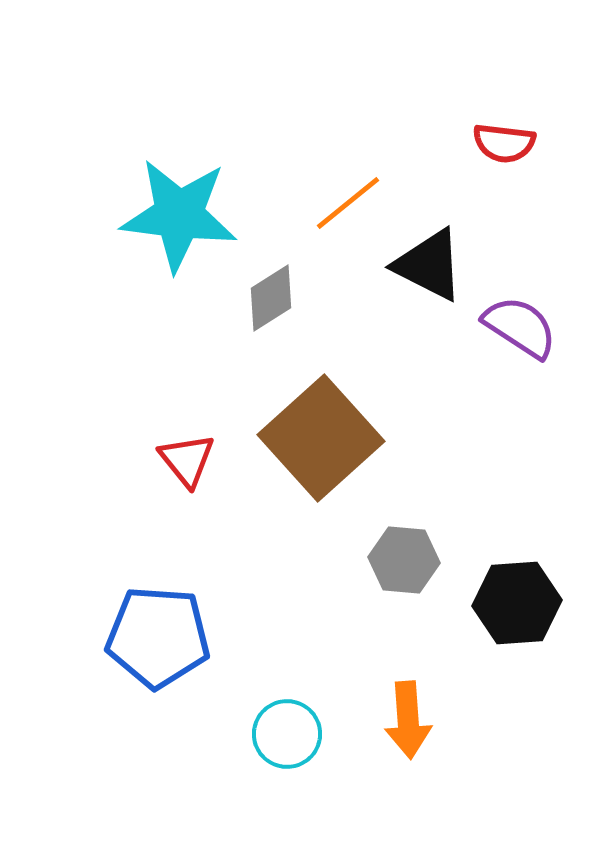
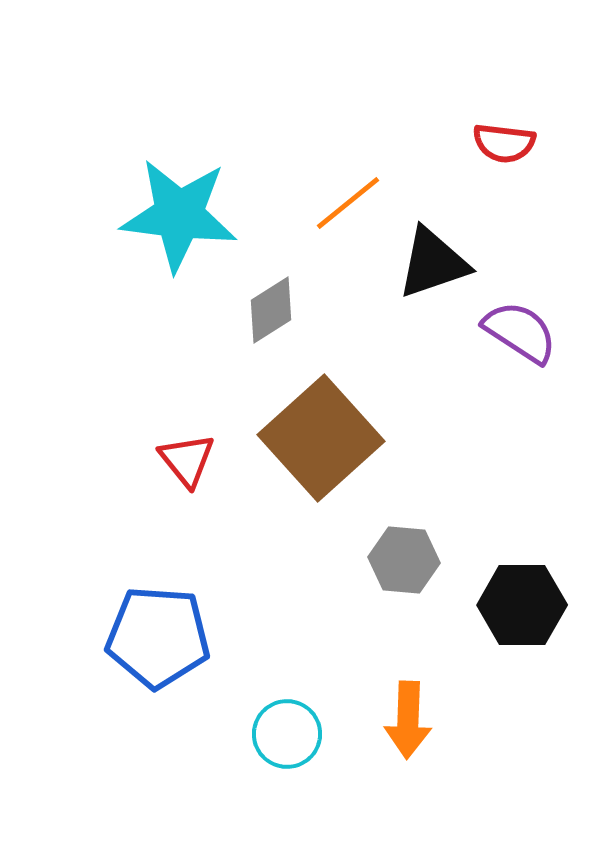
black triangle: moved 4 px right, 2 px up; rotated 46 degrees counterclockwise
gray diamond: moved 12 px down
purple semicircle: moved 5 px down
black hexagon: moved 5 px right, 2 px down; rotated 4 degrees clockwise
orange arrow: rotated 6 degrees clockwise
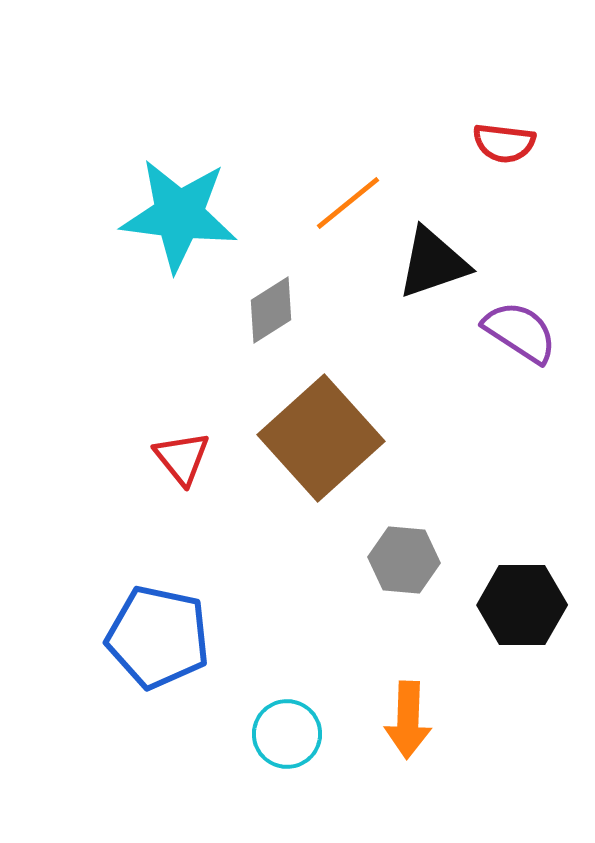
red triangle: moved 5 px left, 2 px up
blue pentagon: rotated 8 degrees clockwise
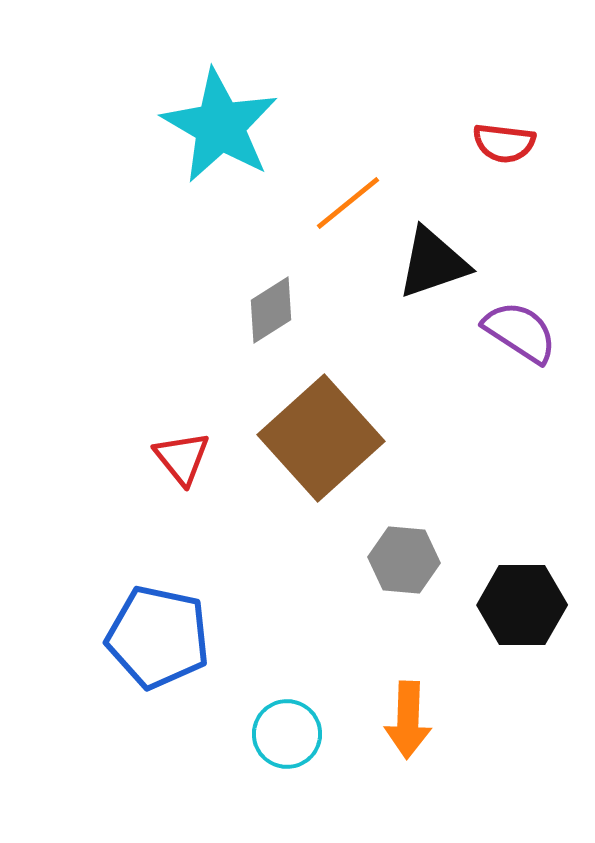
cyan star: moved 41 px right, 89 px up; rotated 23 degrees clockwise
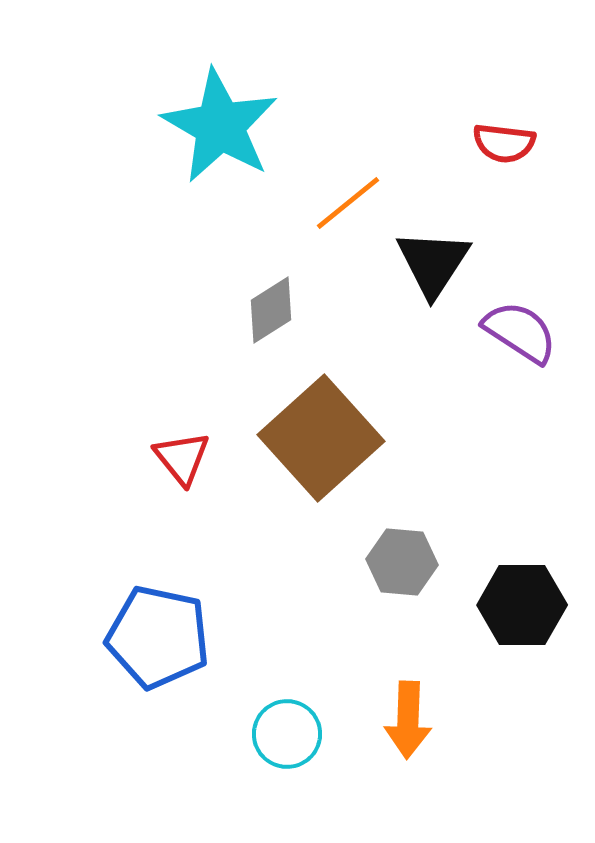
black triangle: rotated 38 degrees counterclockwise
gray hexagon: moved 2 px left, 2 px down
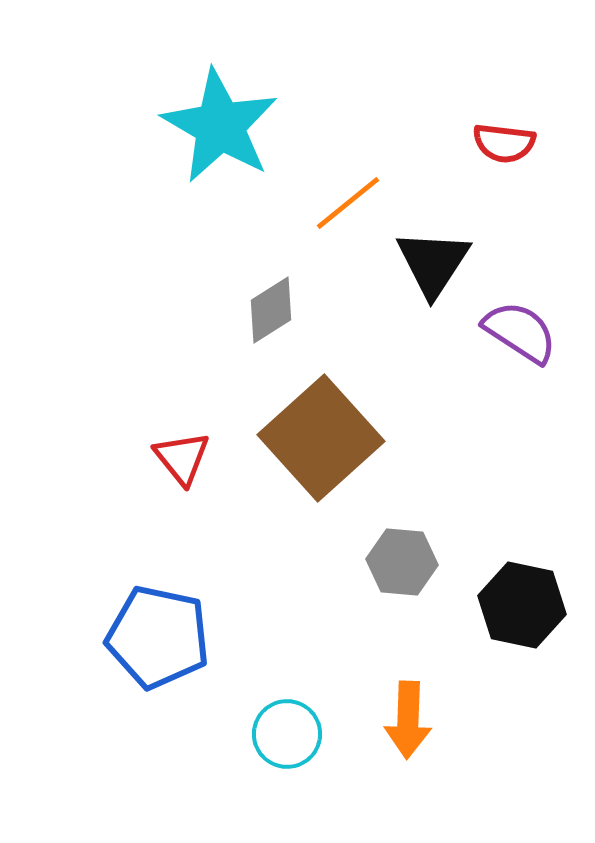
black hexagon: rotated 12 degrees clockwise
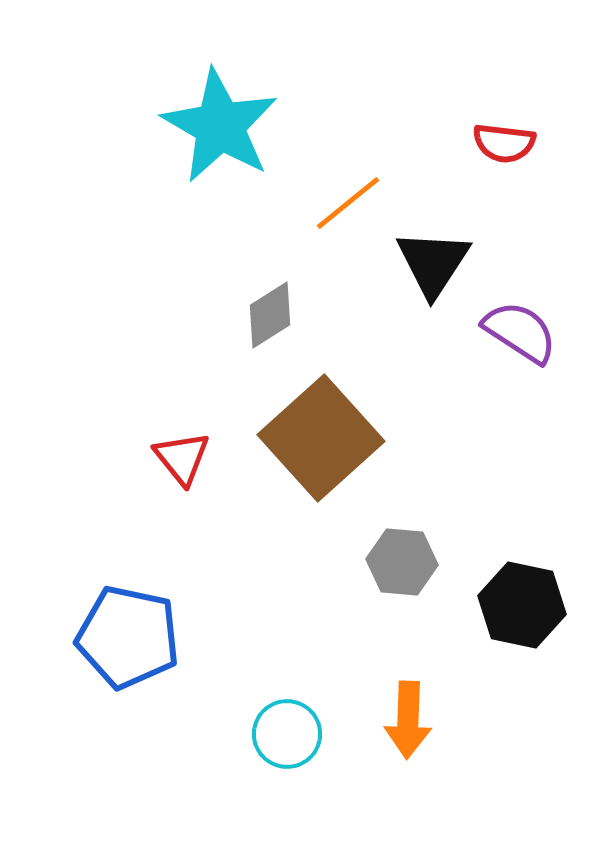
gray diamond: moved 1 px left, 5 px down
blue pentagon: moved 30 px left
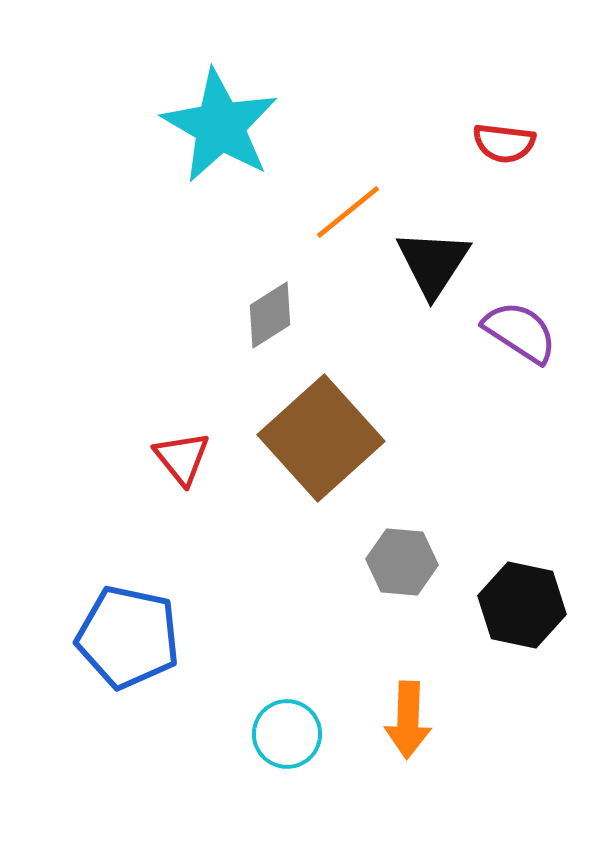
orange line: moved 9 px down
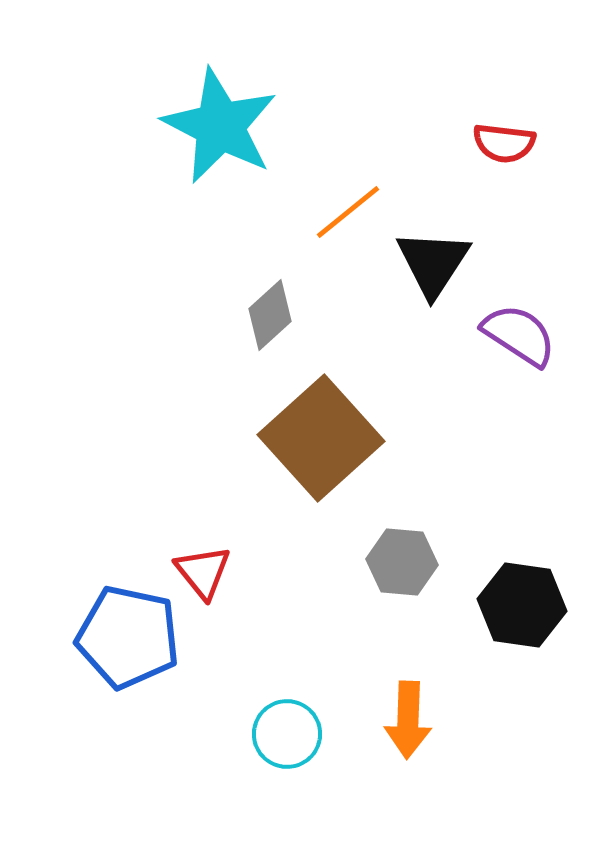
cyan star: rotated 3 degrees counterclockwise
gray diamond: rotated 10 degrees counterclockwise
purple semicircle: moved 1 px left, 3 px down
red triangle: moved 21 px right, 114 px down
black hexagon: rotated 4 degrees counterclockwise
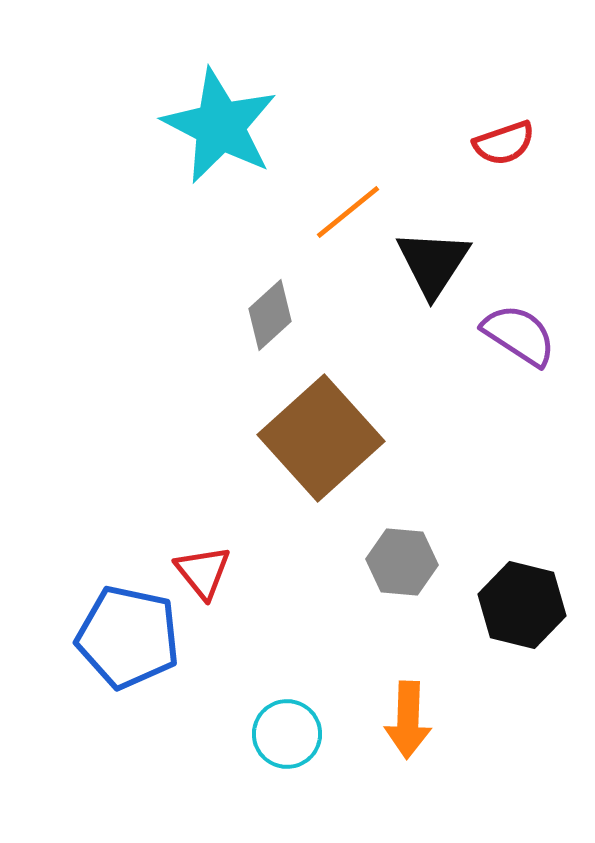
red semicircle: rotated 26 degrees counterclockwise
black hexagon: rotated 6 degrees clockwise
